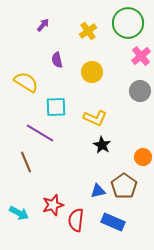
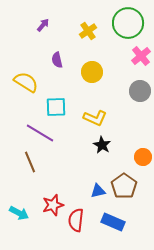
brown line: moved 4 px right
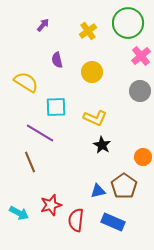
red star: moved 2 px left
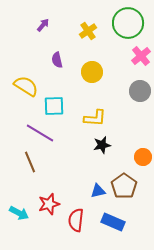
yellow semicircle: moved 4 px down
cyan square: moved 2 px left, 1 px up
yellow L-shape: rotated 20 degrees counterclockwise
black star: rotated 30 degrees clockwise
red star: moved 2 px left, 1 px up
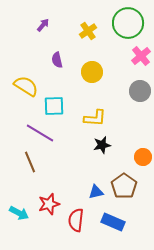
blue triangle: moved 2 px left, 1 px down
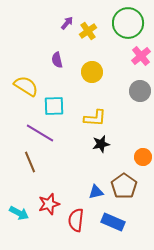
purple arrow: moved 24 px right, 2 px up
black star: moved 1 px left, 1 px up
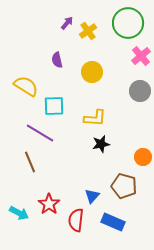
brown pentagon: rotated 20 degrees counterclockwise
blue triangle: moved 4 px left, 4 px down; rotated 35 degrees counterclockwise
red star: rotated 20 degrees counterclockwise
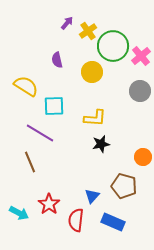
green circle: moved 15 px left, 23 px down
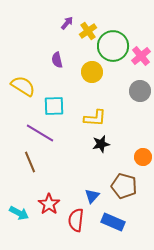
yellow semicircle: moved 3 px left
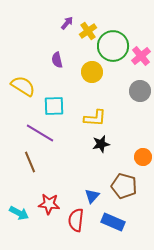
red star: rotated 30 degrees counterclockwise
